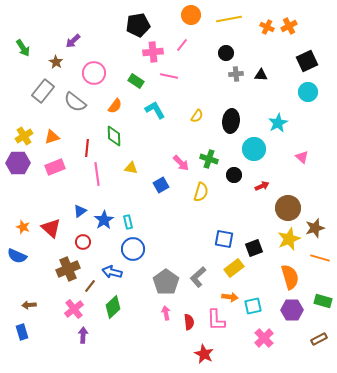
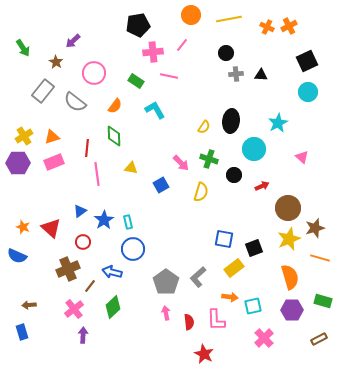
yellow semicircle at (197, 116): moved 7 px right, 11 px down
pink rectangle at (55, 167): moved 1 px left, 5 px up
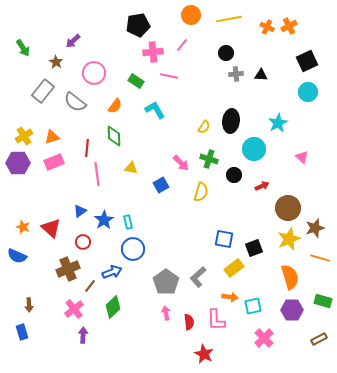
blue arrow at (112, 272): rotated 144 degrees clockwise
brown arrow at (29, 305): rotated 88 degrees counterclockwise
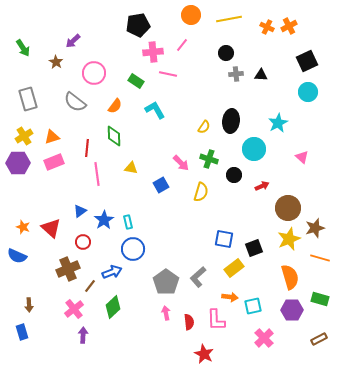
pink line at (169, 76): moved 1 px left, 2 px up
gray rectangle at (43, 91): moved 15 px left, 8 px down; rotated 55 degrees counterclockwise
green rectangle at (323, 301): moved 3 px left, 2 px up
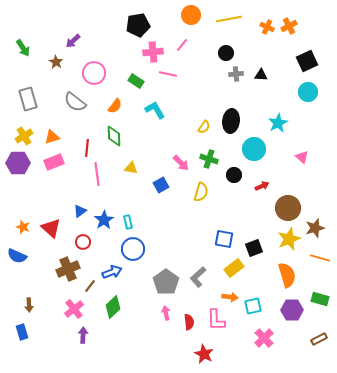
orange semicircle at (290, 277): moved 3 px left, 2 px up
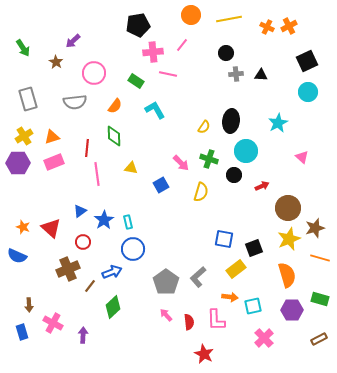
gray semicircle at (75, 102): rotated 45 degrees counterclockwise
cyan circle at (254, 149): moved 8 px left, 2 px down
yellow rectangle at (234, 268): moved 2 px right, 1 px down
pink cross at (74, 309): moved 21 px left, 14 px down; rotated 24 degrees counterclockwise
pink arrow at (166, 313): moved 2 px down; rotated 32 degrees counterclockwise
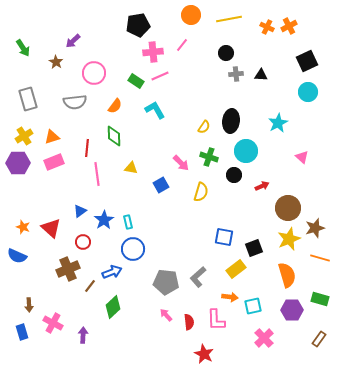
pink line at (168, 74): moved 8 px left, 2 px down; rotated 36 degrees counterclockwise
green cross at (209, 159): moved 2 px up
blue square at (224, 239): moved 2 px up
gray pentagon at (166, 282): rotated 30 degrees counterclockwise
brown rectangle at (319, 339): rotated 28 degrees counterclockwise
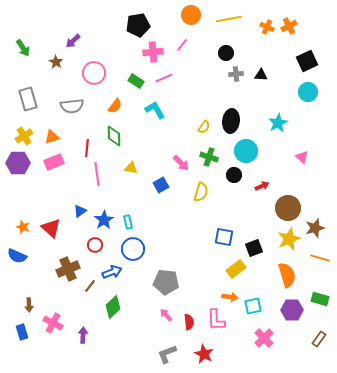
pink line at (160, 76): moved 4 px right, 2 px down
gray semicircle at (75, 102): moved 3 px left, 4 px down
red circle at (83, 242): moved 12 px right, 3 px down
gray L-shape at (198, 277): moved 31 px left, 77 px down; rotated 20 degrees clockwise
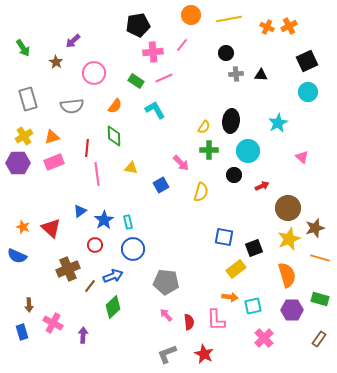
cyan circle at (246, 151): moved 2 px right
green cross at (209, 157): moved 7 px up; rotated 18 degrees counterclockwise
blue arrow at (112, 272): moved 1 px right, 4 px down
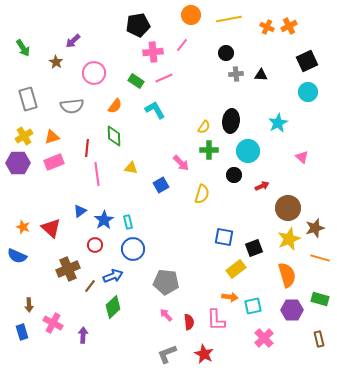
yellow semicircle at (201, 192): moved 1 px right, 2 px down
brown rectangle at (319, 339): rotated 49 degrees counterclockwise
